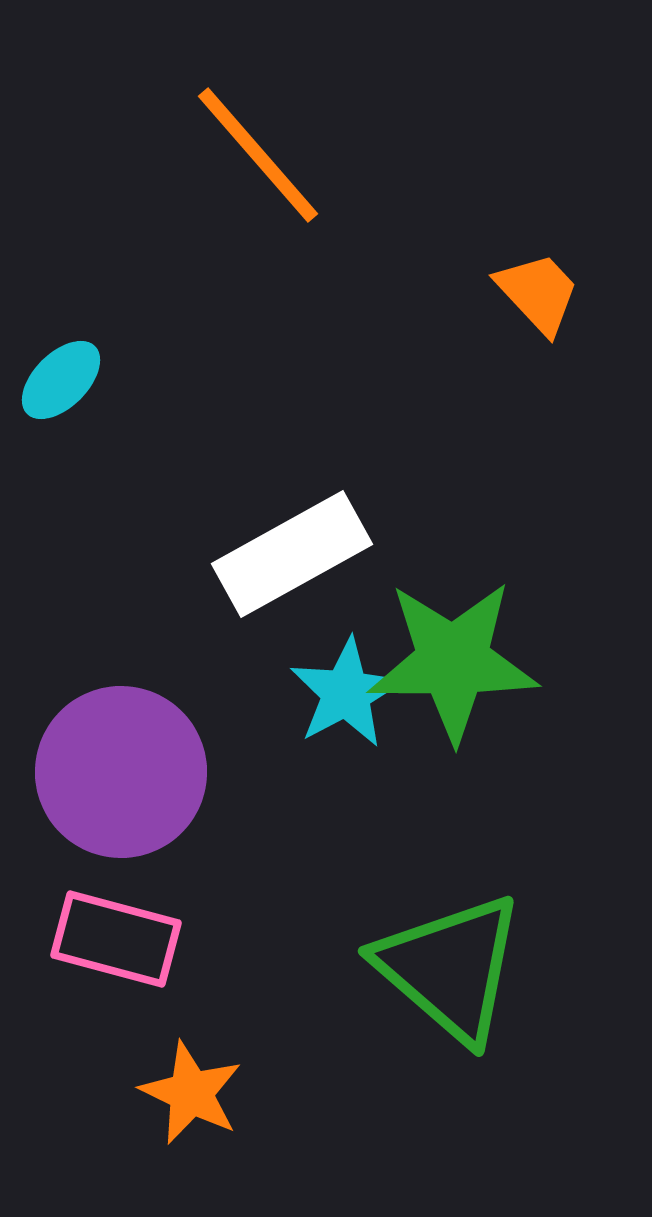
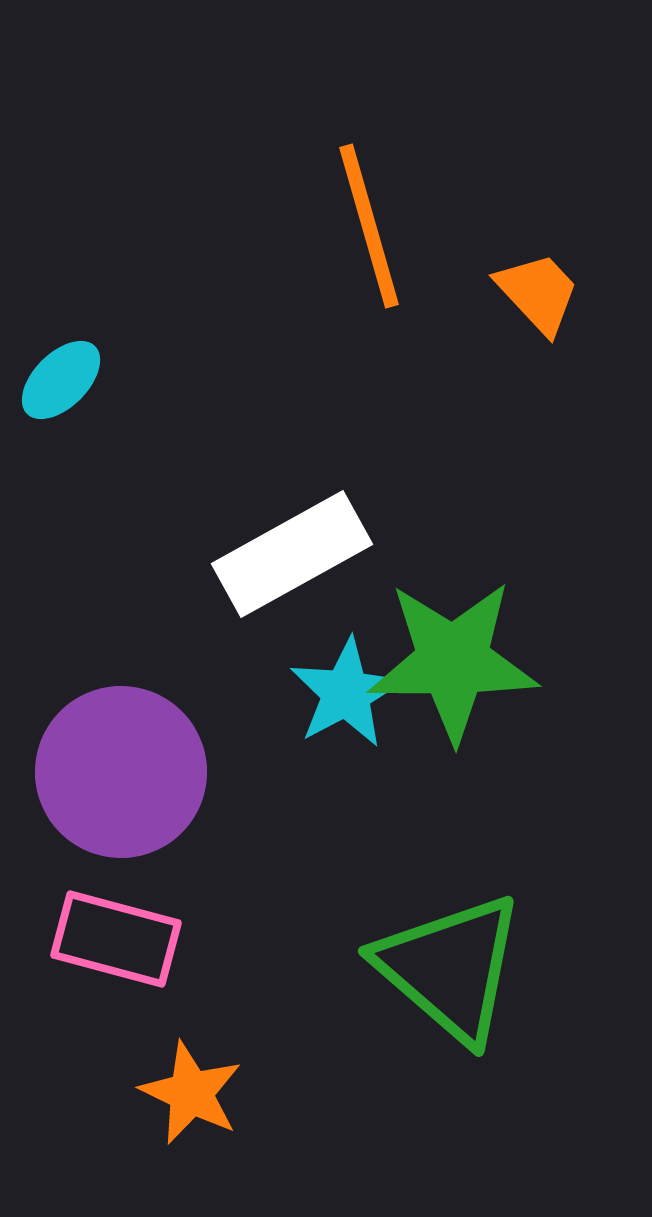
orange line: moved 111 px right, 71 px down; rotated 25 degrees clockwise
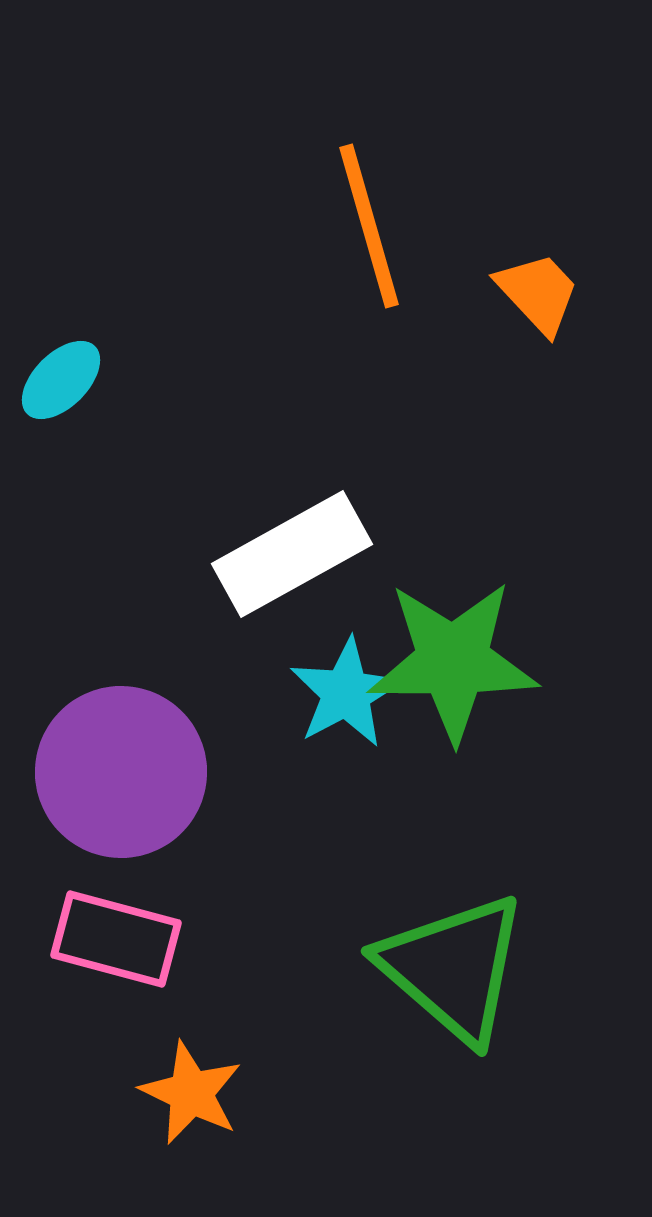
green triangle: moved 3 px right
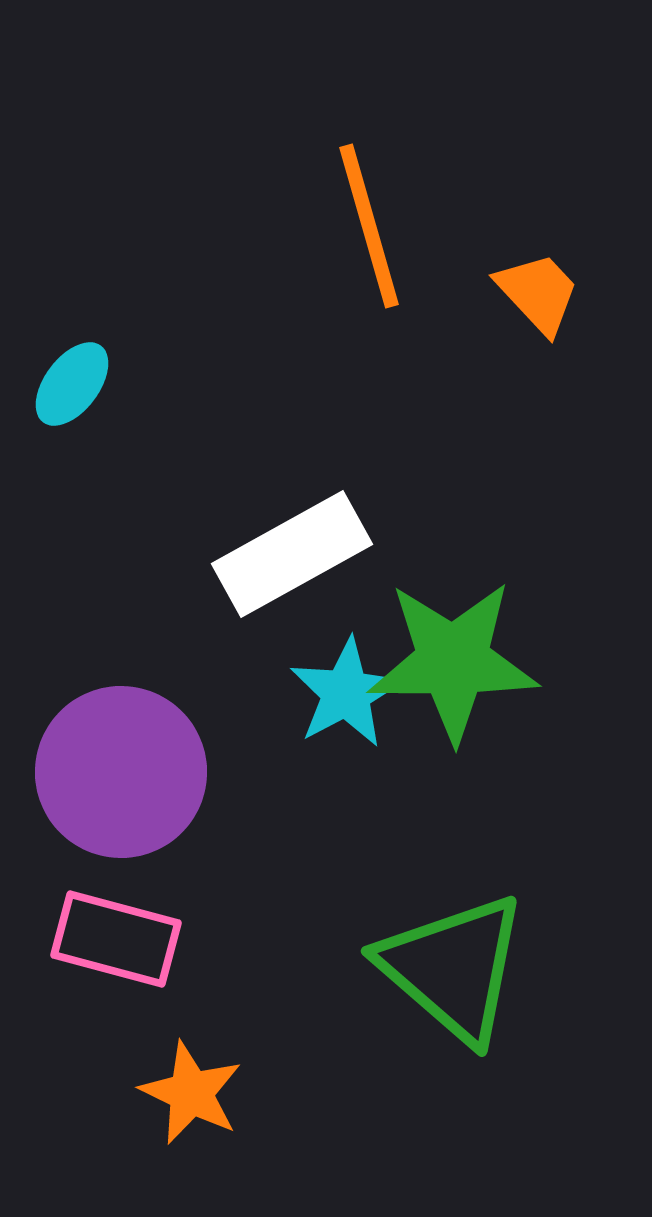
cyan ellipse: moved 11 px right, 4 px down; rotated 8 degrees counterclockwise
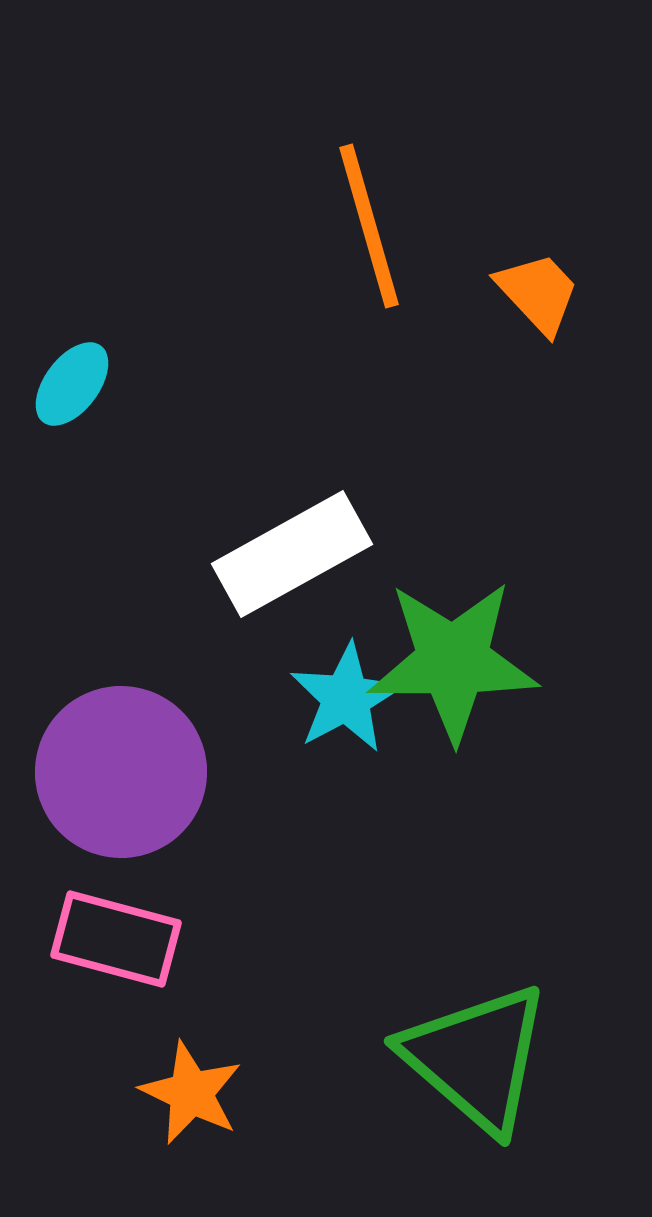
cyan star: moved 5 px down
green triangle: moved 23 px right, 90 px down
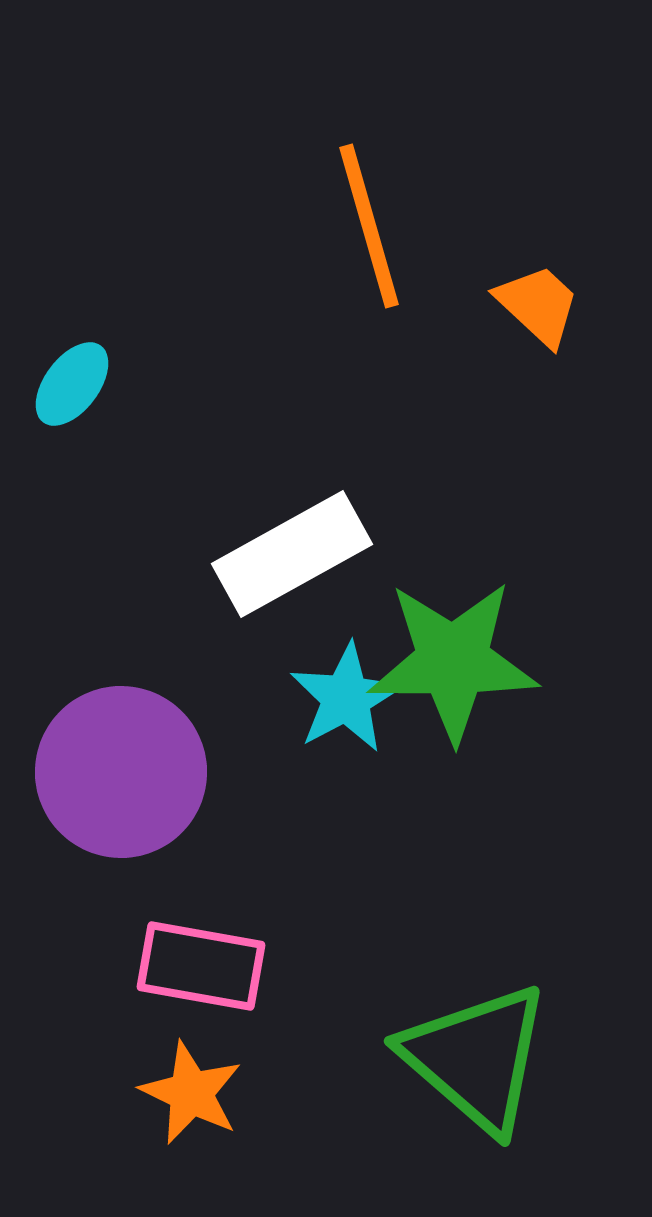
orange trapezoid: moved 12 px down; rotated 4 degrees counterclockwise
pink rectangle: moved 85 px right, 27 px down; rotated 5 degrees counterclockwise
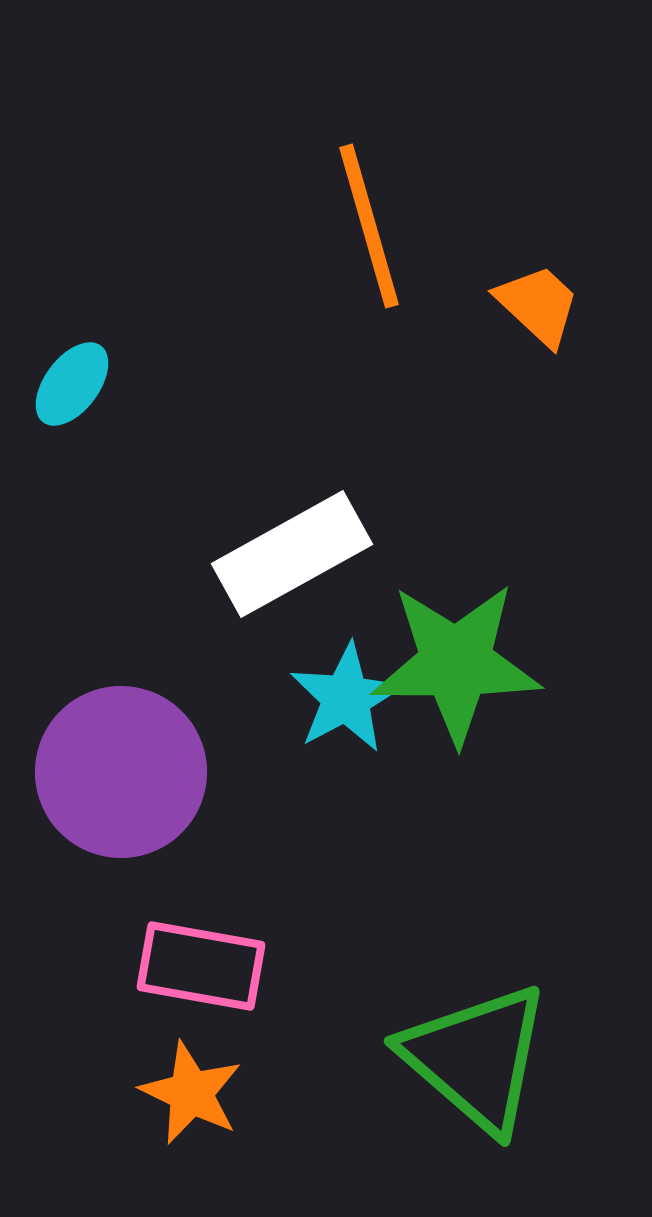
green star: moved 3 px right, 2 px down
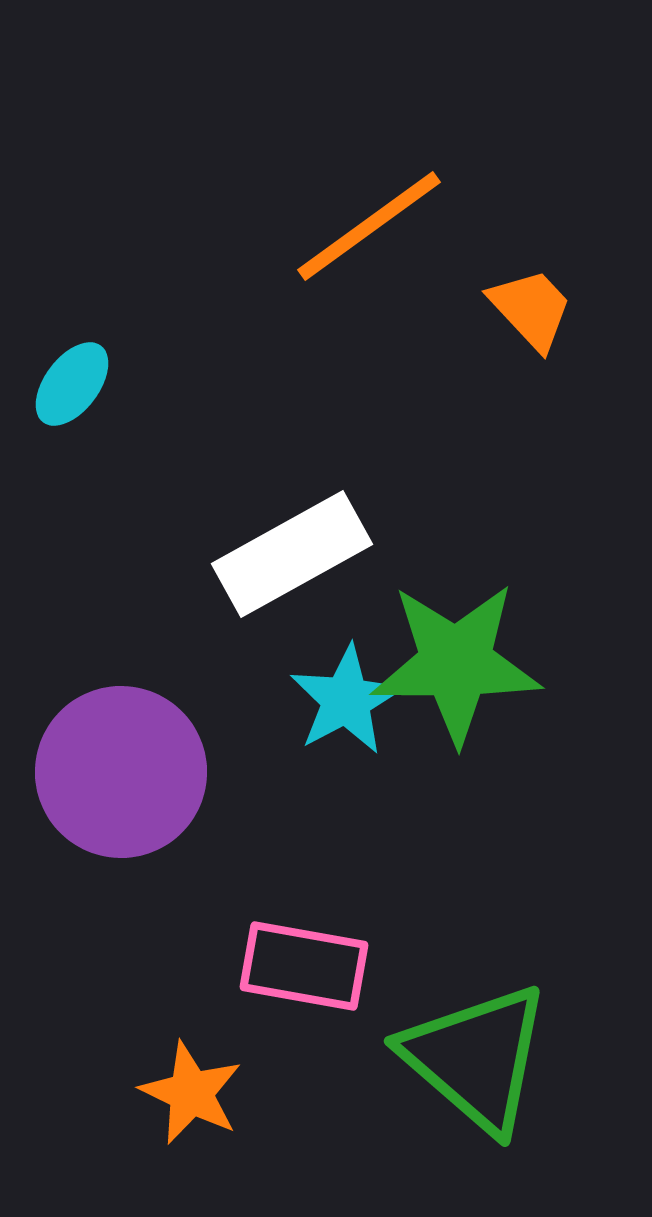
orange line: rotated 70 degrees clockwise
orange trapezoid: moved 7 px left, 4 px down; rotated 4 degrees clockwise
cyan star: moved 2 px down
pink rectangle: moved 103 px right
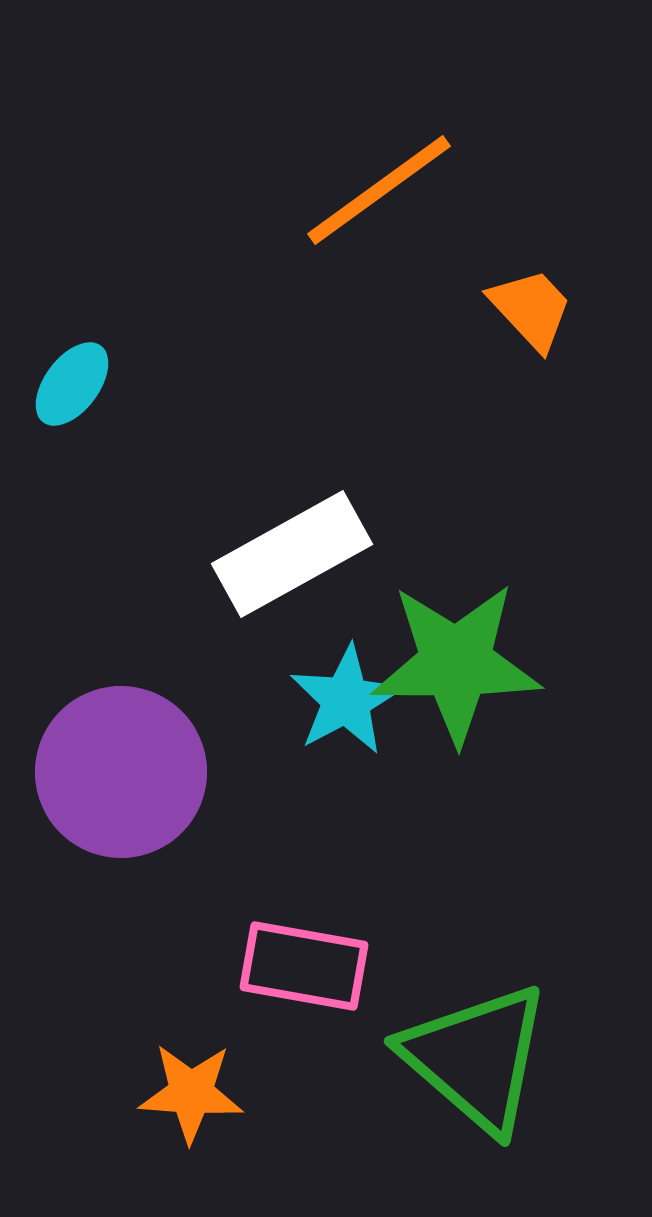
orange line: moved 10 px right, 36 px up
orange star: rotated 22 degrees counterclockwise
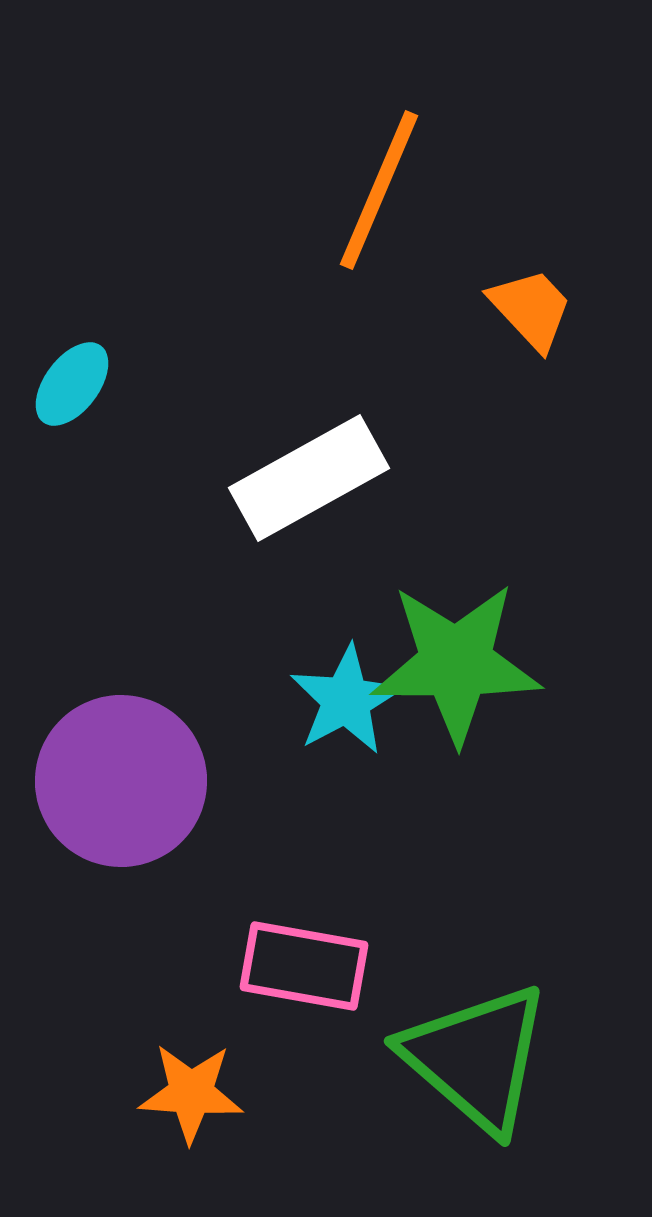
orange line: rotated 31 degrees counterclockwise
white rectangle: moved 17 px right, 76 px up
purple circle: moved 9 px down
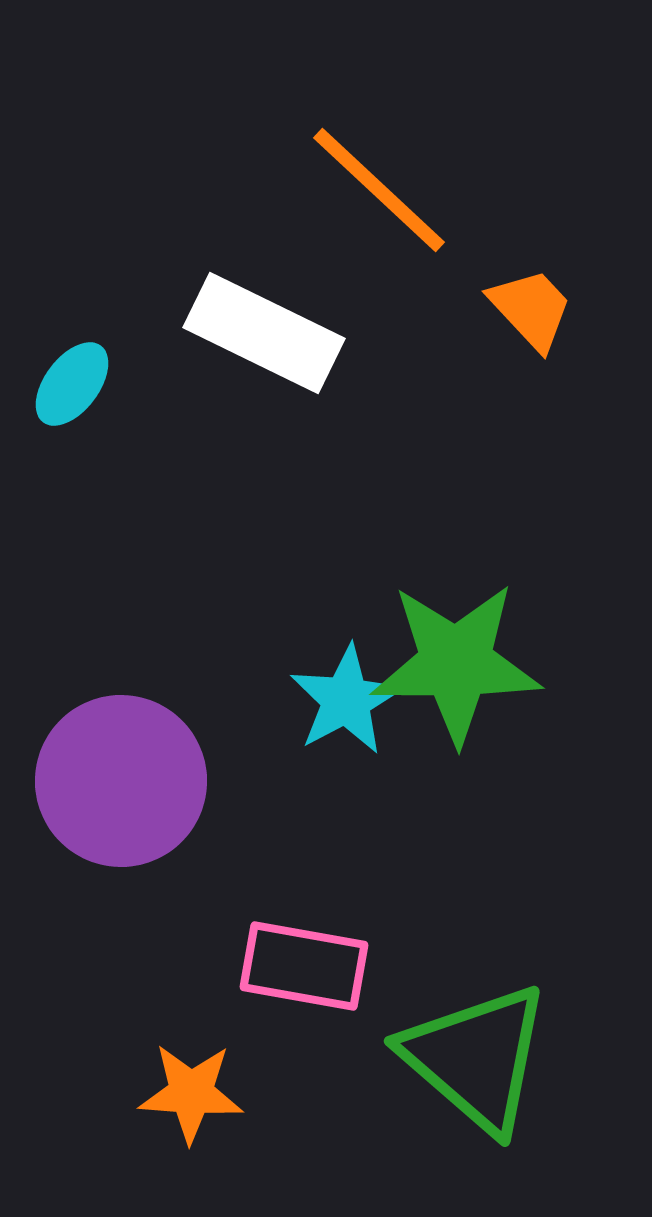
orange line: rotated 70 degrees counterclockwise
white rectangle: moved 45 px left, 145 px up; rotated 55 degrees clockwise
